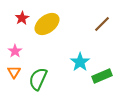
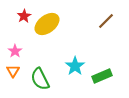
red star: moved 2 px right, 2 px up
brown line: moved 4 px right, 3 px up
cyan star: moved 5 px left, 4 px down
orange triangle: moved 1 px left, 1 px up
green semicircle: moved 2 px right; rotated 50 degrees counterclockwise
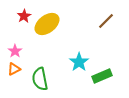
cyan star: moved 4 px right, 4 px up
orange triangle: moved 1 px right, 2 px up; rotated 32 degrees clockwise
green semicircle: rotated 15 degrees clockwise
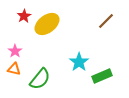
orange triangle: rotated 40 degrees clockwise
green semicircle: rotated 130 degrees counterclockwise
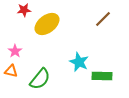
red star: moved 6 px up; rotated 24 degrees clockwise
brown line: moved 3 px left, 2 px up
cyan star: rotated 12 degrees counterclockwise
orange triangle: moved 3 px left, 2 px down
green rectangle: rotated 24 degrees clockwise
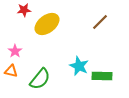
brown line: moved 3 px left, 3 px down
cyan star: moved 4 px down
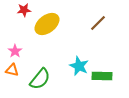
brown line: moved 2 px left, 1 px down
orange triangle: moved 1 px right, 1 px up
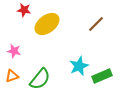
red star: rotated 16 degrees clockwise
brown line: moved 2 px left, 1 px down
pink star: moved 1 px left; rotated 24 degrees counterclockwise
cyan star: rotated 24 degrees clockwise
orange triangle: moved 6 px down; rotated 32 degrees counterclockwise
green rectangle: rotated 24 degrees counterclockwise
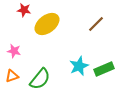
green rectangle: moved 2 px right, 7 px up
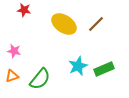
yellow ellipse: moved 17 px right; rotated 70 degrees clockwise
cyan star: moved 1 px left
